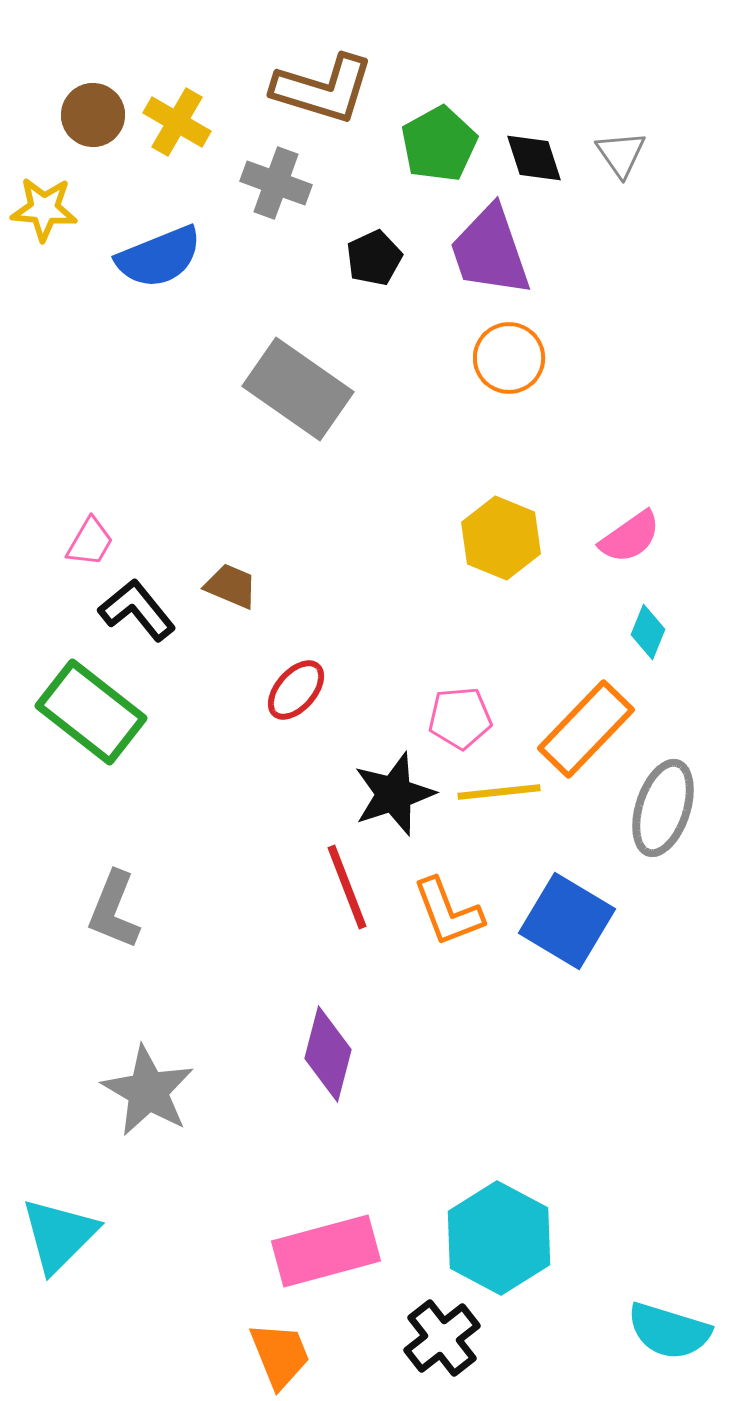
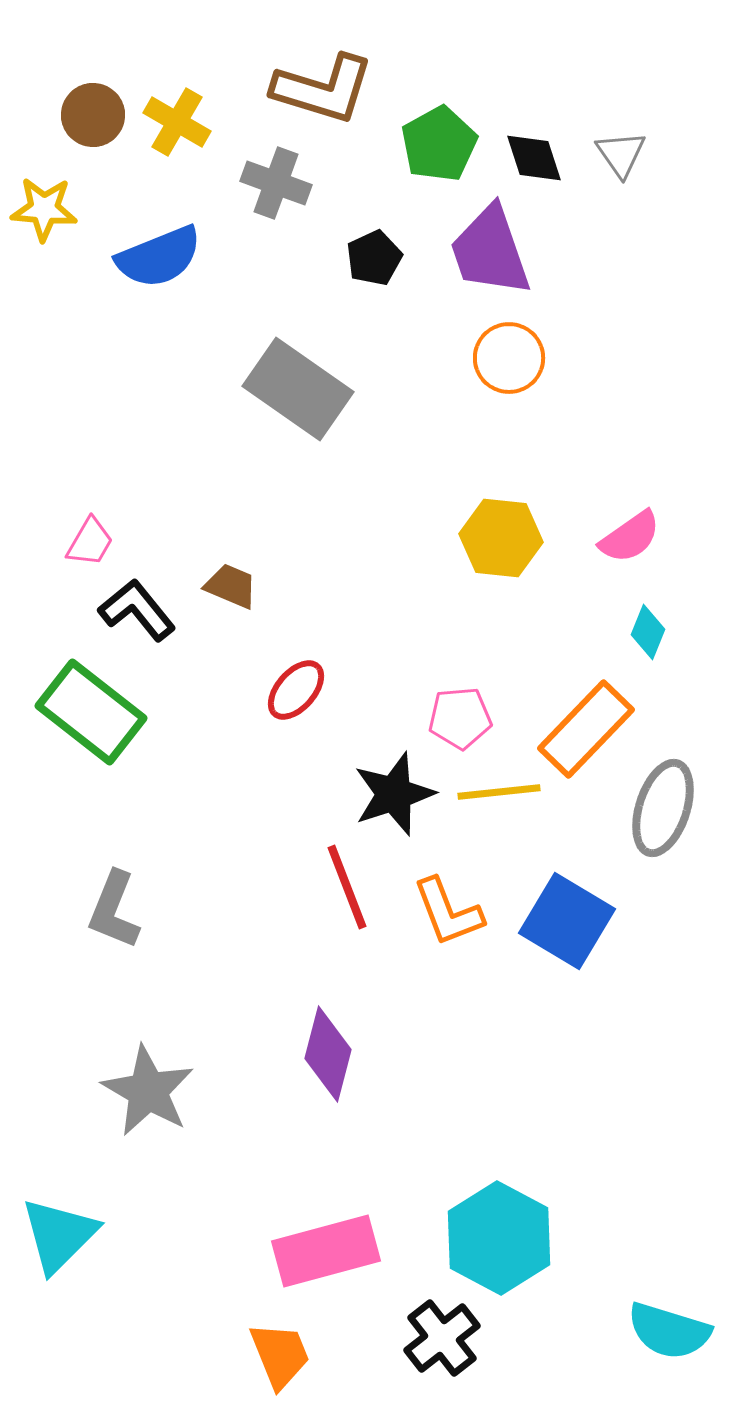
yellow hexagon: rotated 16 degrees counterclockwise
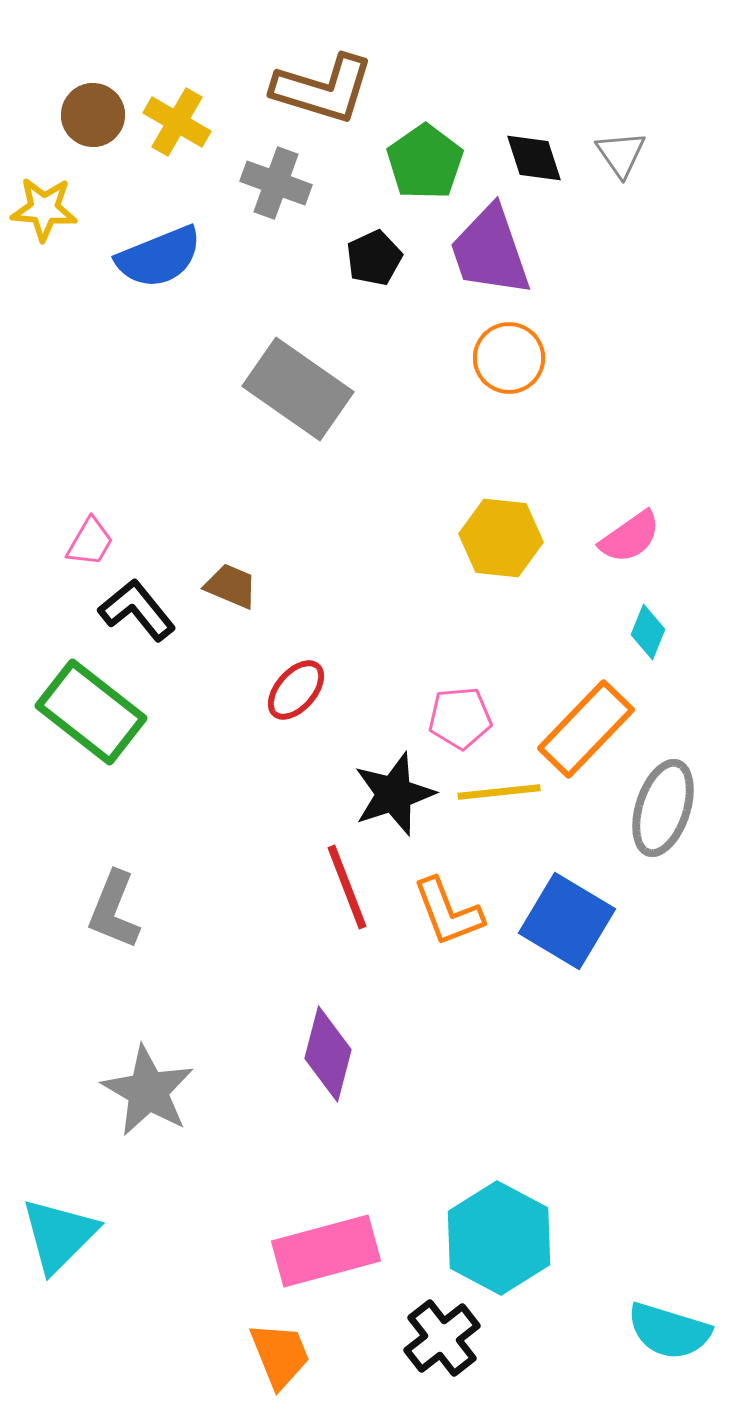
green pentagon: moved 14 px left, 18 px down; rotated 6 degrees counterclockwise
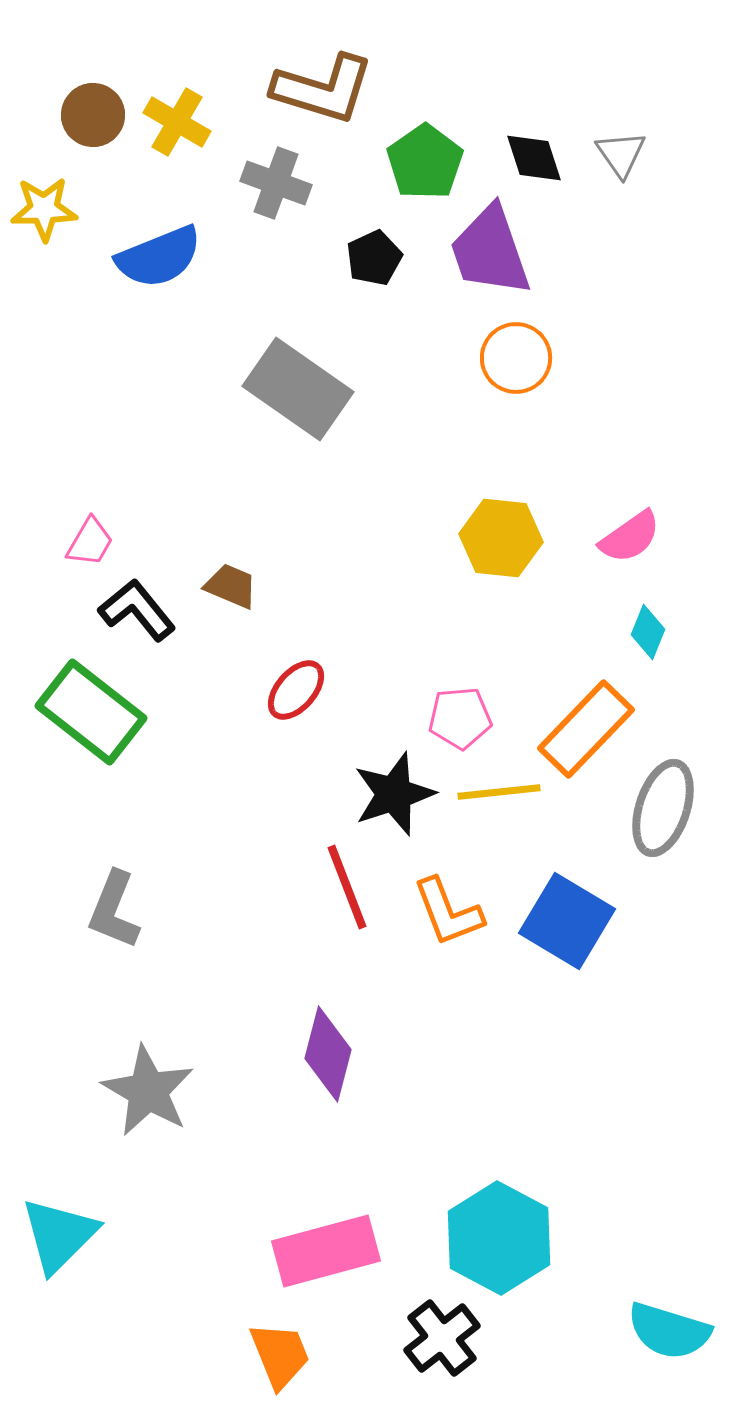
yellow star: rotated 6 degrees counterclockwise
orange circle: moved 7 px right
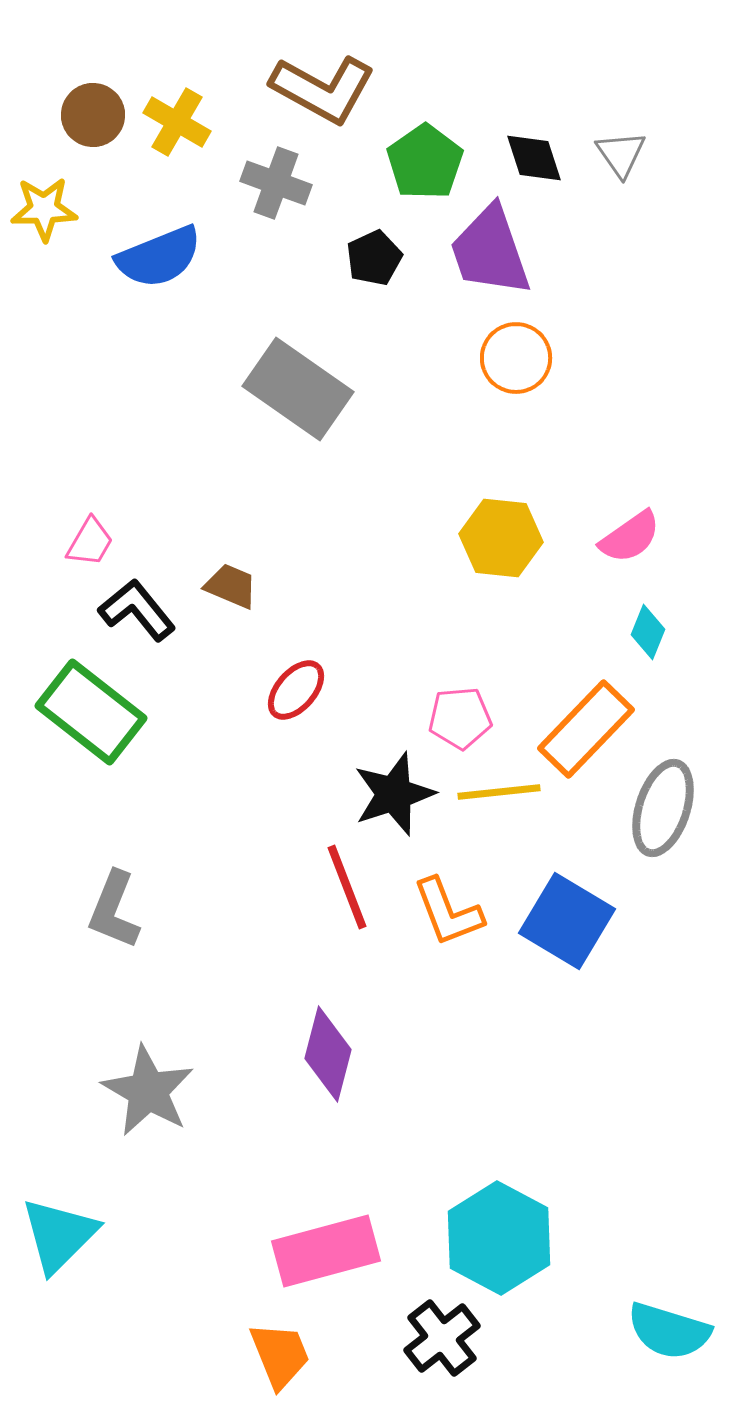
brown L-shape: rotated 12 degrees clockwise
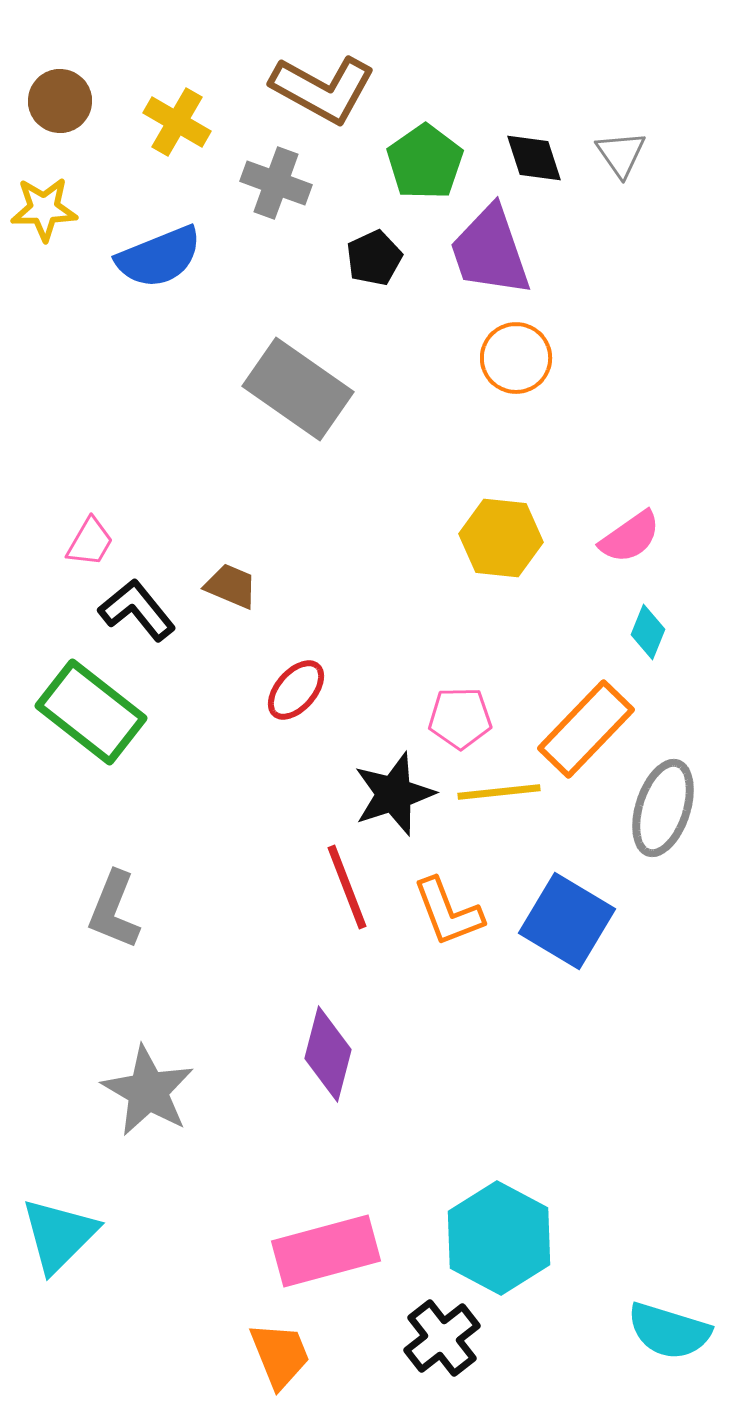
brown circle: moved 33 px left, 14 px up
pink pentagon: rotated 4 degrees clockwise
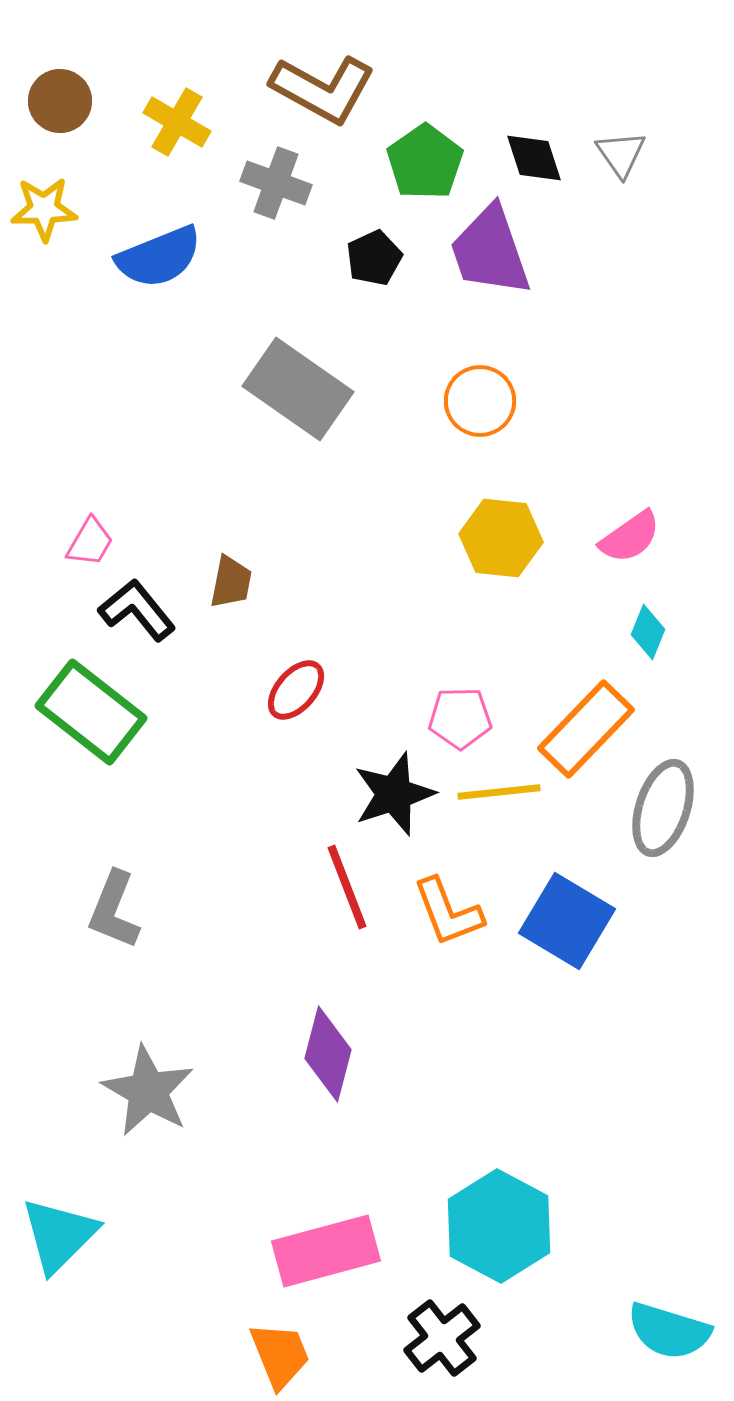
orange circle: moved 36 px left, 43 px down
brown trapezoid: moved 4 px up; rotated 78 degrees clockwise
cyan hexagon: moved 12 px up
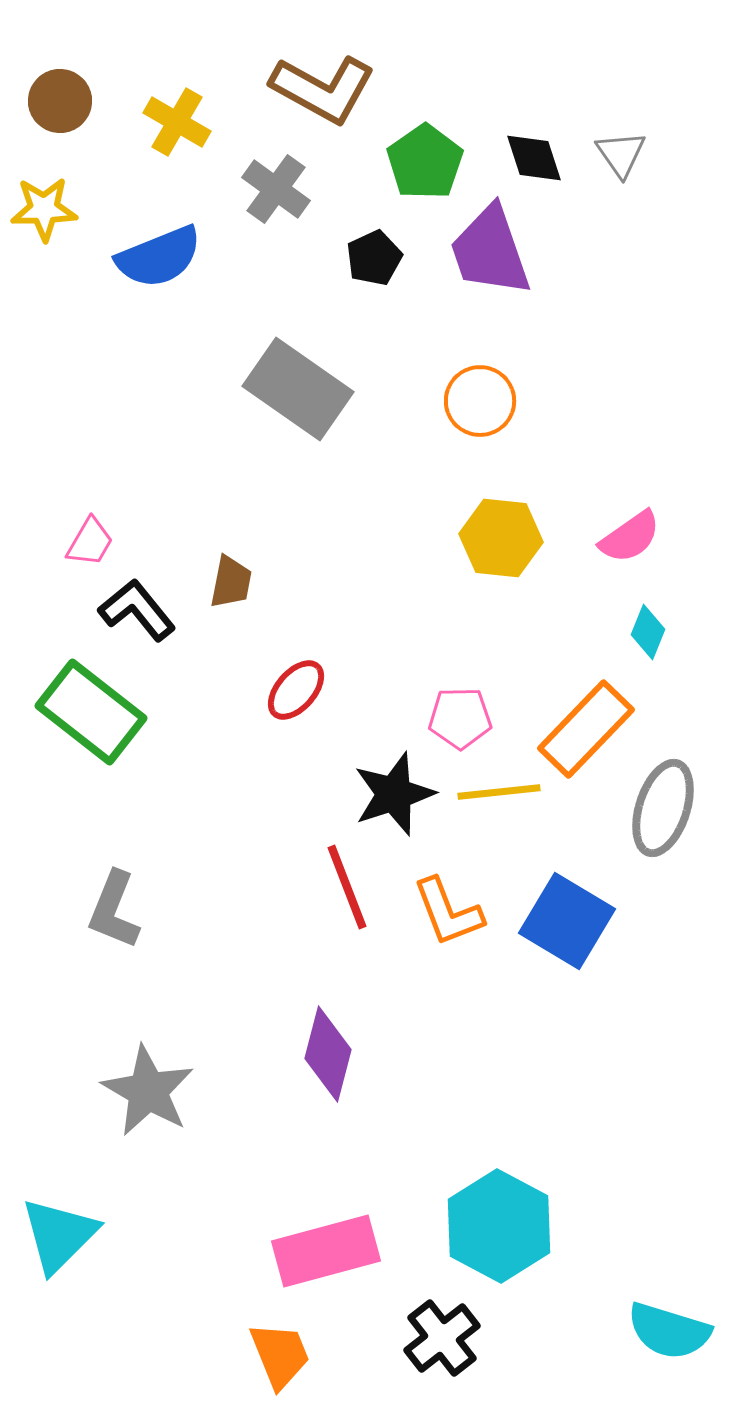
gray cross: moved 6 px down; rotated 16 degrees clockwise
